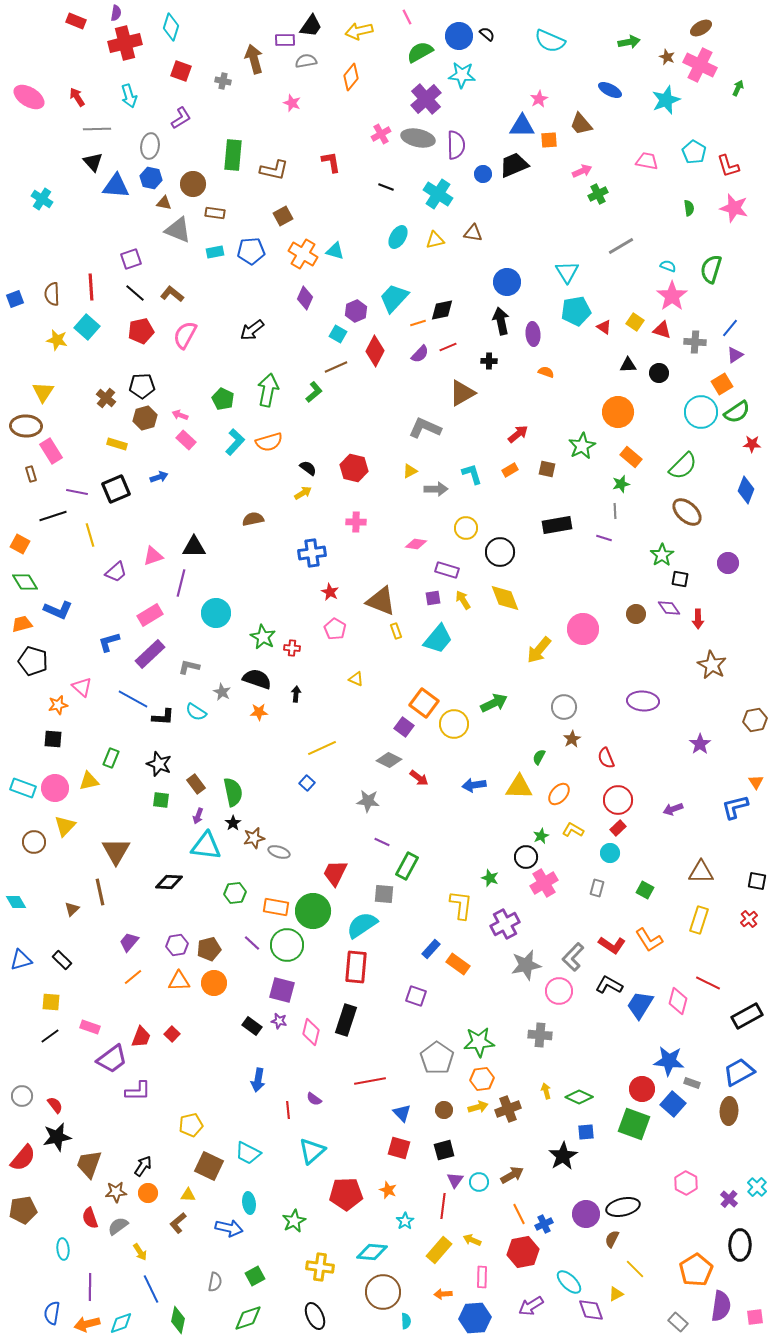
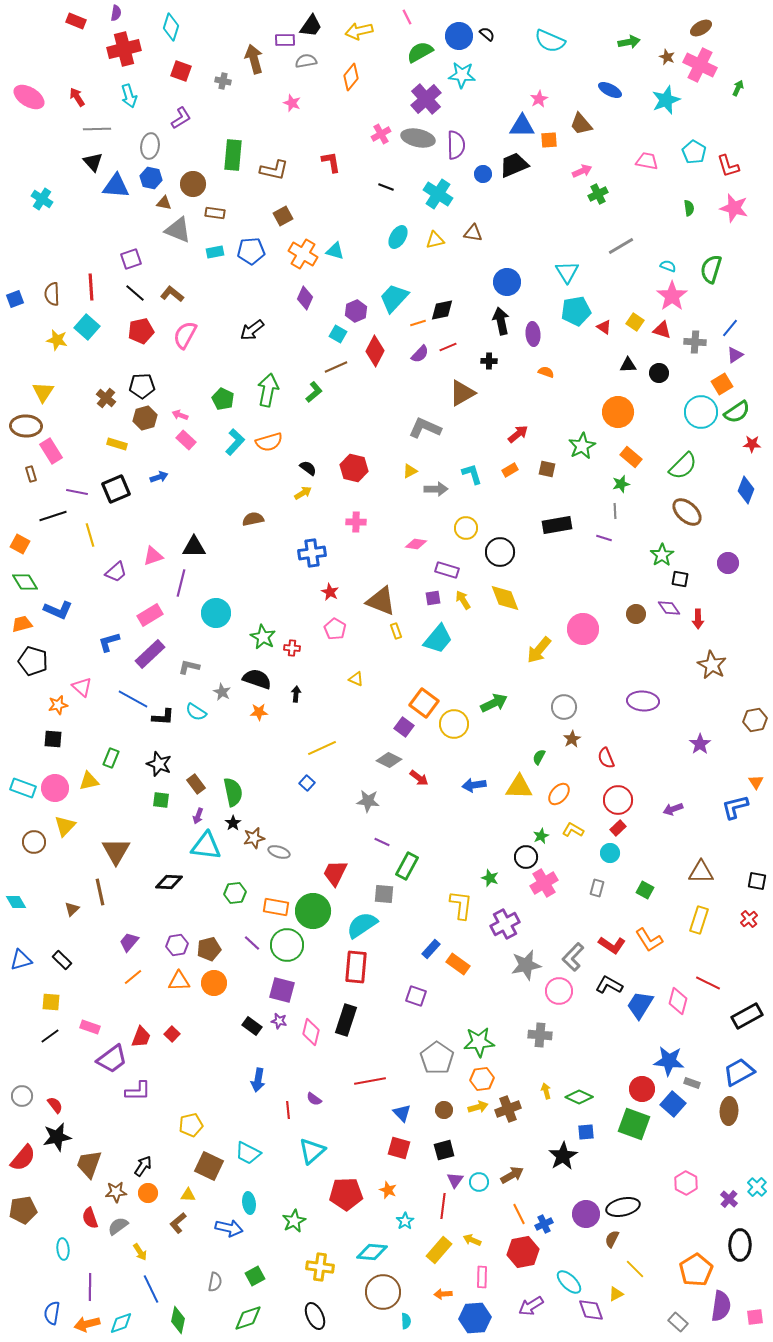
red cross at (125, 43): moved 1 px left, 6 px down
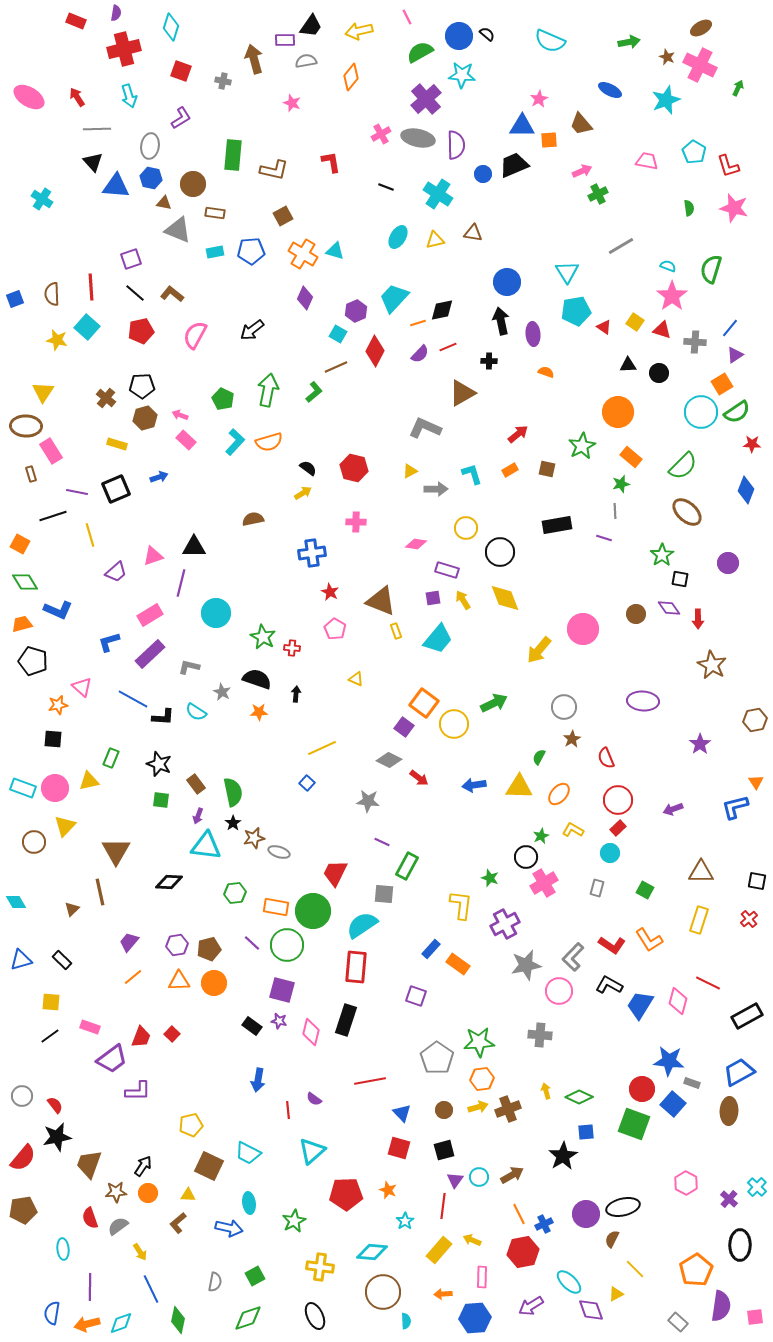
pink semicircle at (185, 335): moved 10 px right
cyan circle at (479, 1182): moved 5 px up
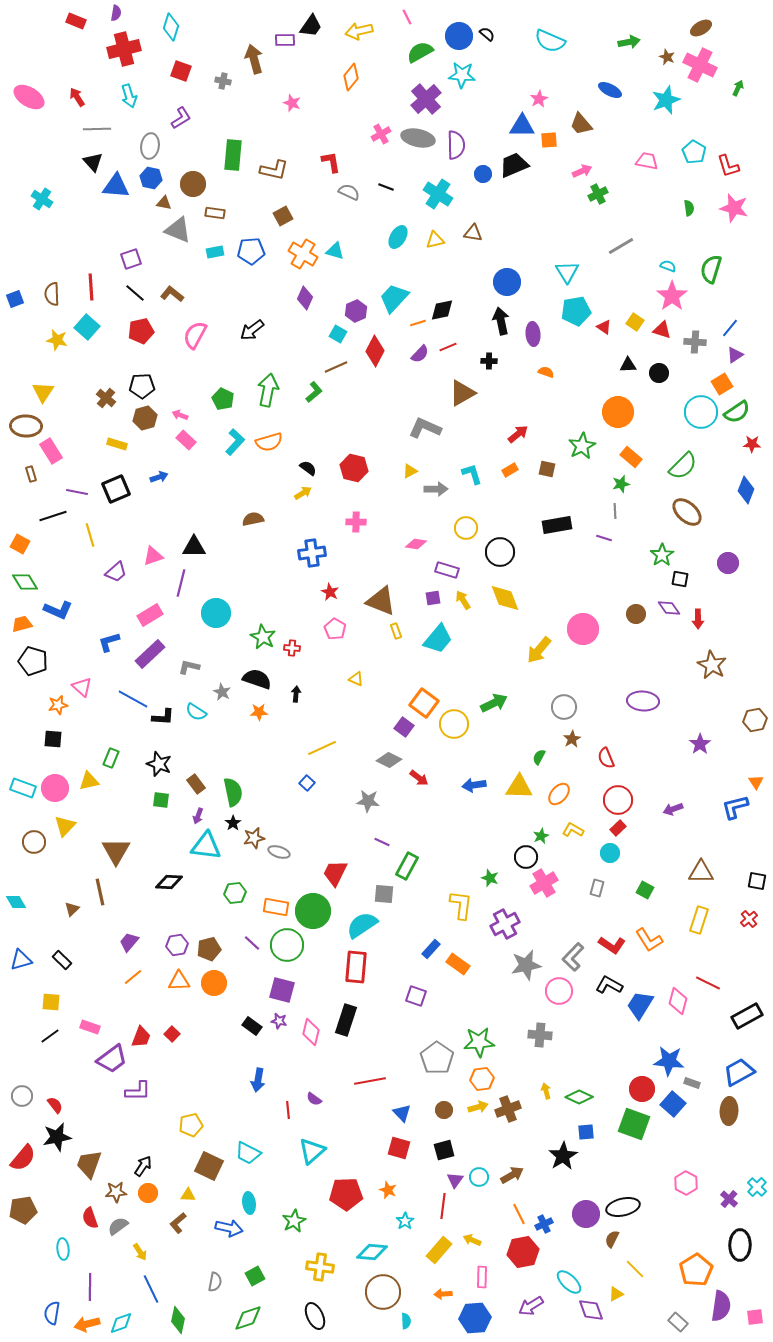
gray semicircle at (306, 61): moved 43 px right, 131 px down; rotated 35 degrees clockwise
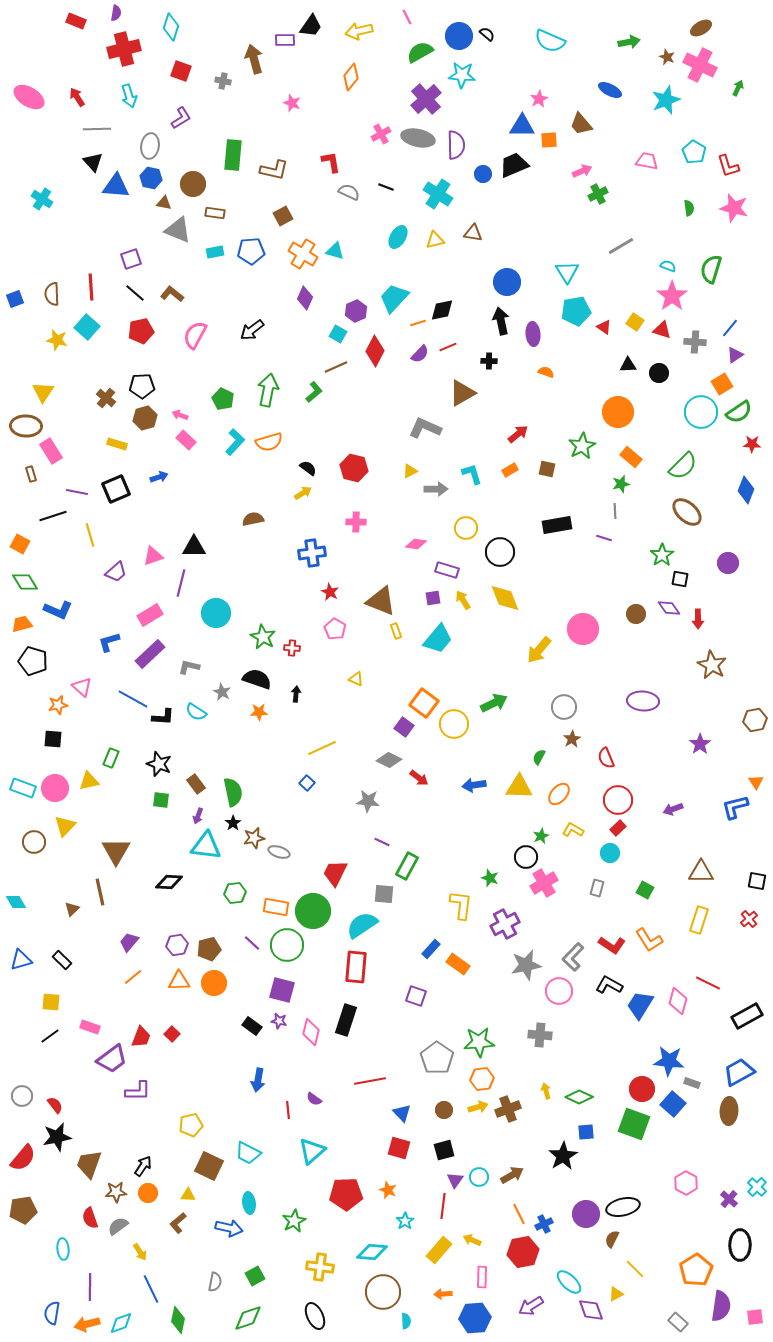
green semicircle at (737, 412): moved 2 px right
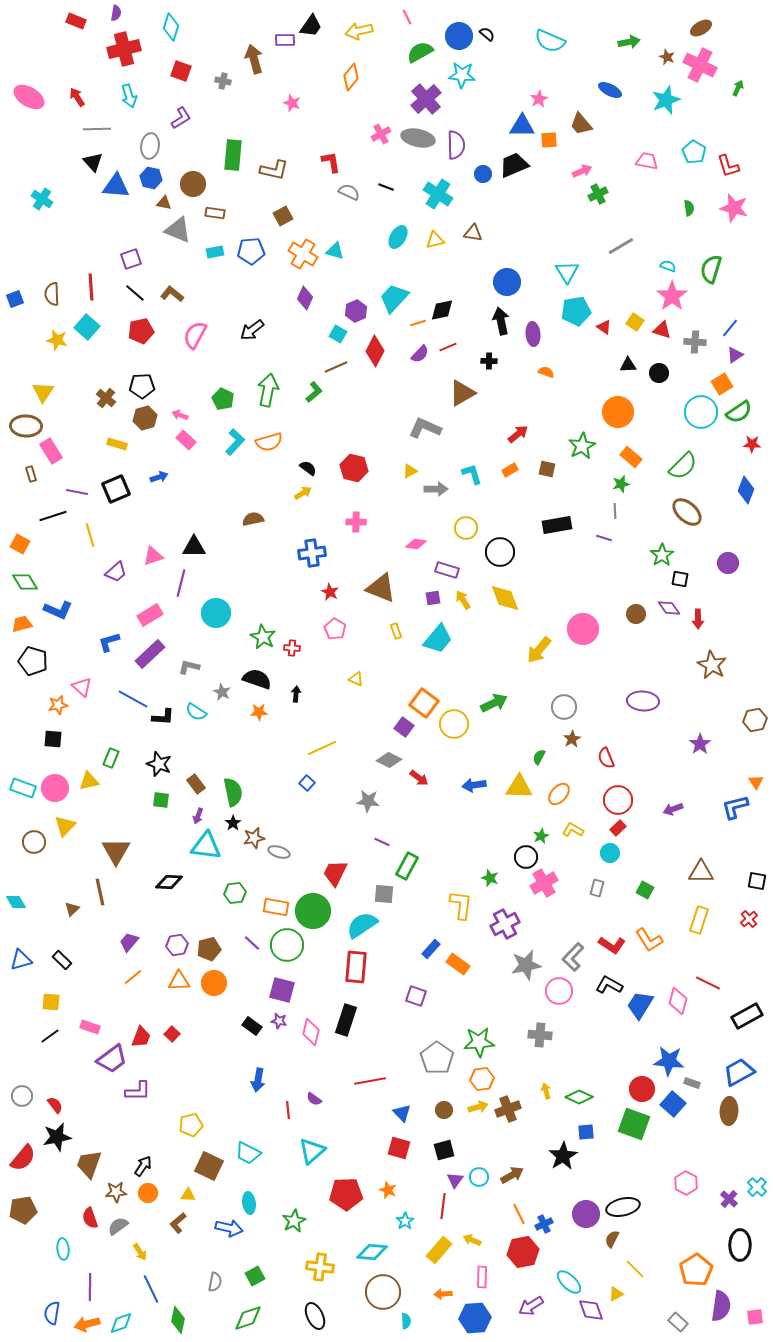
brown triangle at (381, 601): moved 13 px up
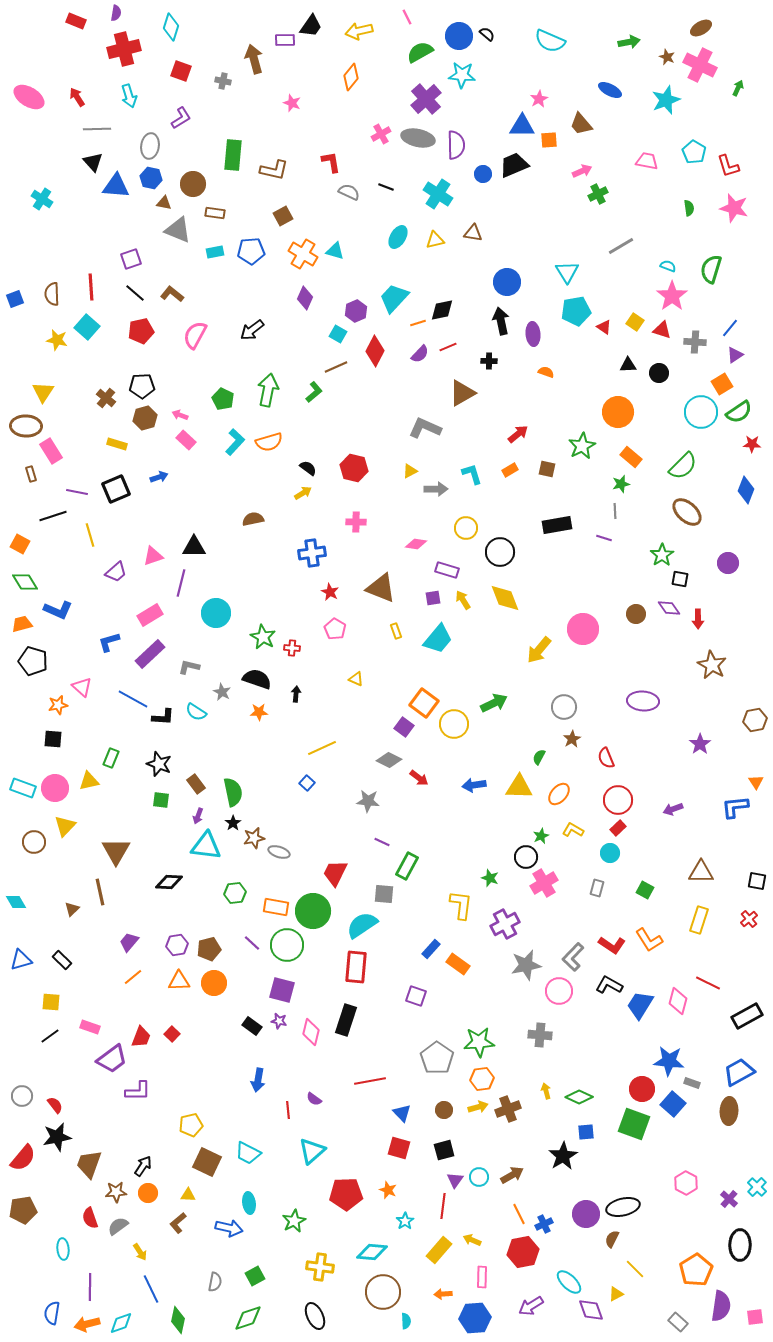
blue L-shape at (735, 807): rotated 8 degrees clockwise
brown square at (209, 1166): moved 2 px left, 4 px up
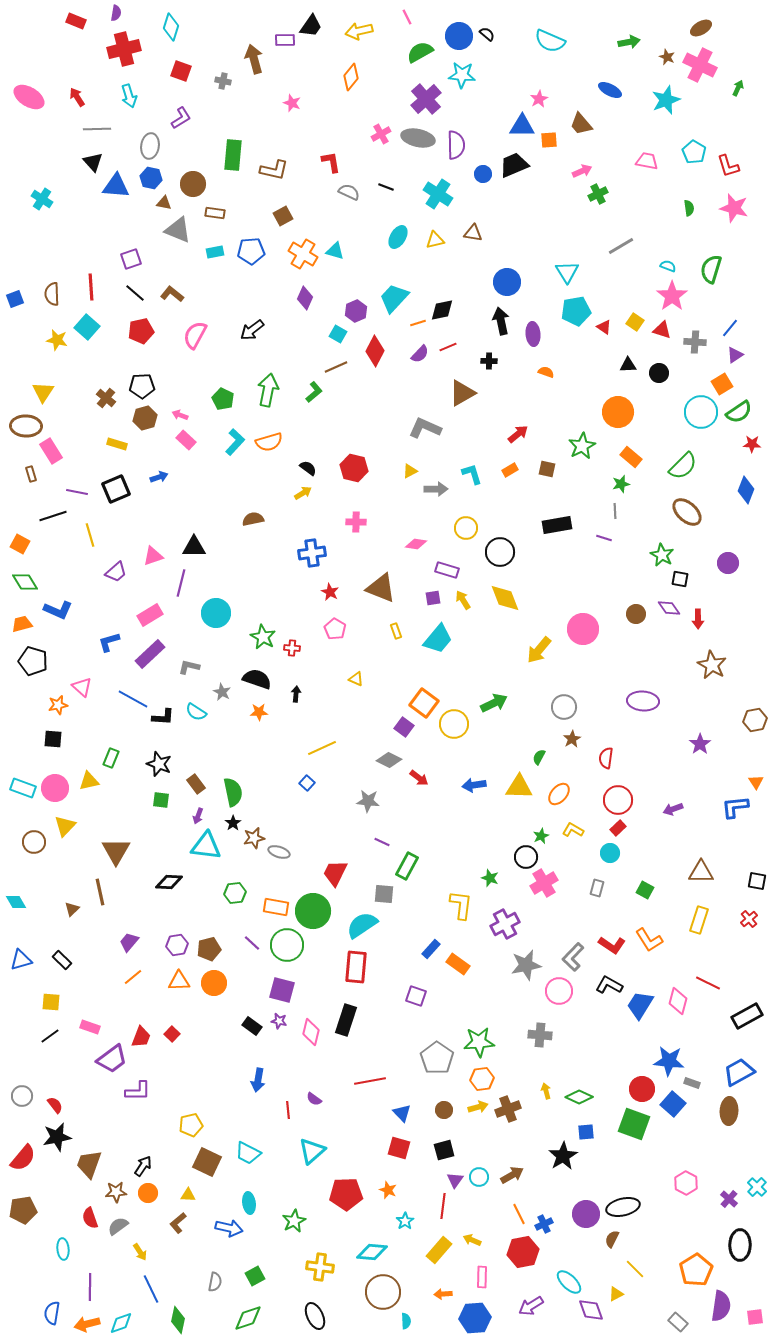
green star at (662, 555): rotated 10 degrees counterclockwise
red semicircle at (606, 758): rotated 30 degrees clockwise
